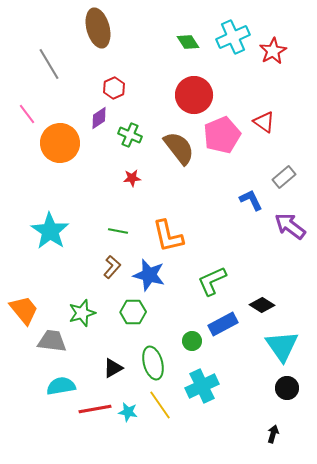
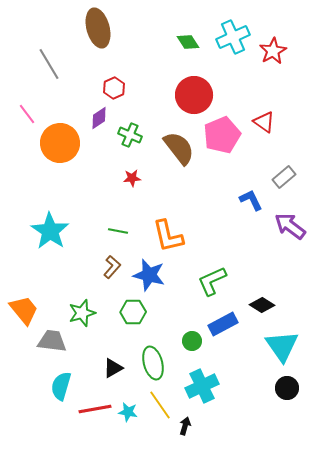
cyan semicircle at (61, 386): rotated 64 degrees counterclockwise
black arrow at (273, 434): moved 88 px left, 8 px up
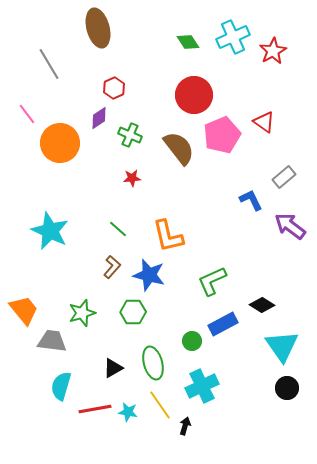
cyan star at (50, 231): rotated 9 degrees counterclockwise
green line at (118, 231): moved 2 px up; rotated 30 degrees clockwise
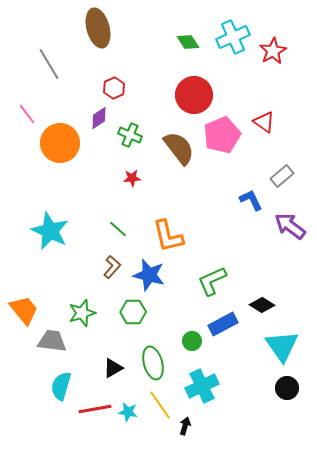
gray rectangle at (284, 177): moved 2 px left, 1 px up
